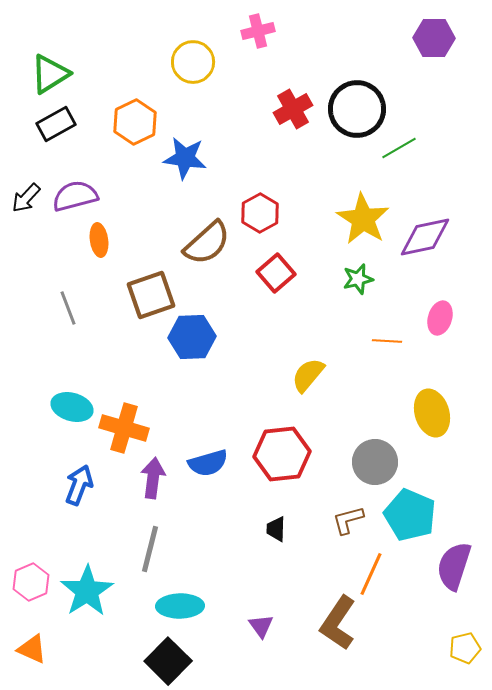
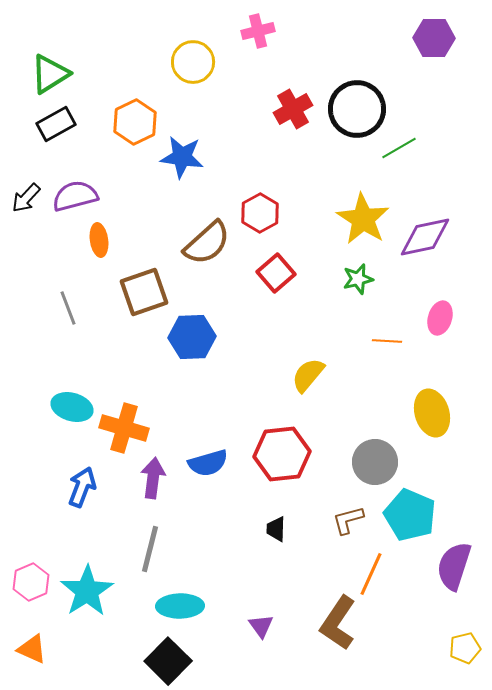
blue star at (185, 158): moved 3 px left, 1 px up
brown square at (151, 295): moved 7 px left, 3 px up
blue arrow at (79, 485): moved 3 px right, 2 px down
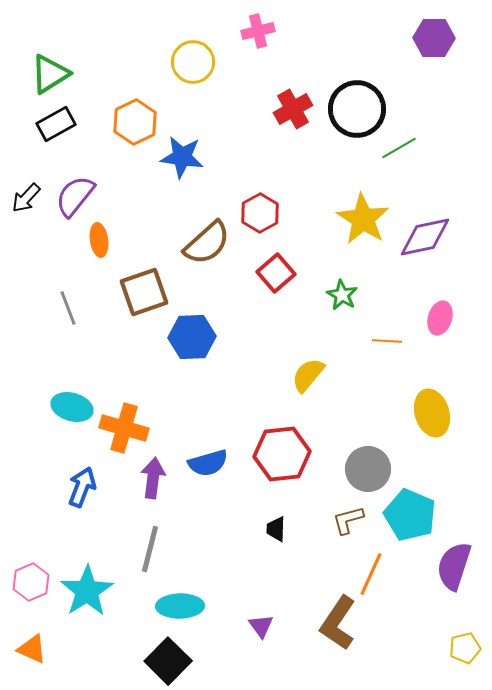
purple semicircle at (75, 196): rotated 36 degrees counterclockwise
green star at (358, 279): moved 16 px left, 16 px down; rotated 28 degrees counterclockwise
gray circle at (375, 462): moved 7 px left, 7 px down
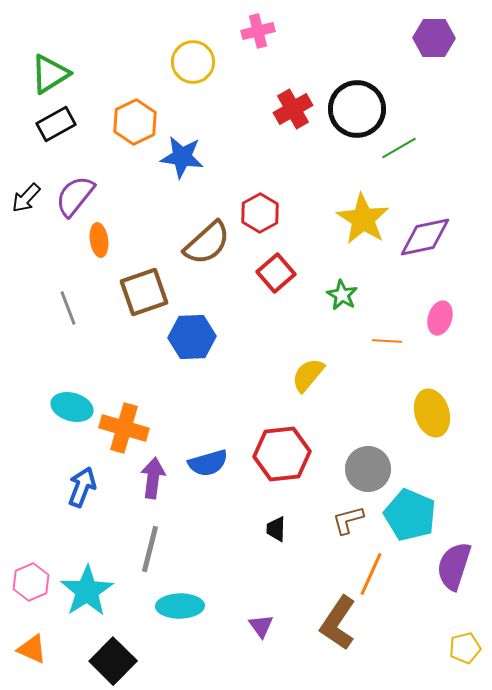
black square at (168, 661): moved 55 px left
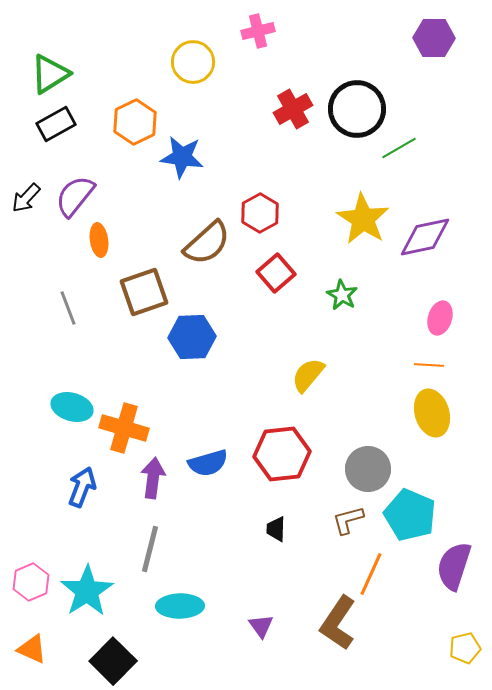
orange line at (387, 341): moved 42 px right, 24 px down
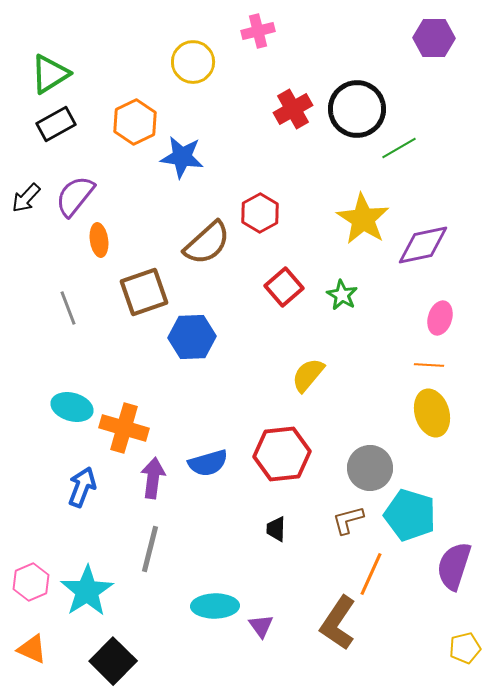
purple diamond at (425, 237): moved 2 px left, 8 px down
red square at (276, 273): moved 8 px right, 14 px down
gray circle at (368, 469): moved 2 px right, 1 px up
cyan pentagon at (410, 515): rotated 6 degrees counterclockwise
cyan ellipse at (180, 606): moved 35 px right
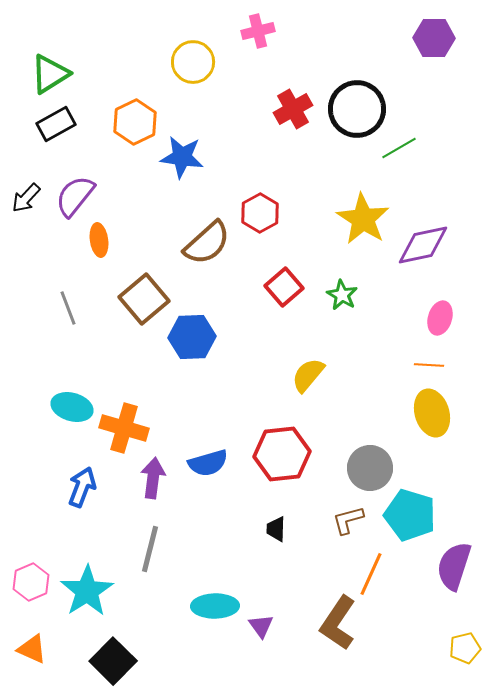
brown square at (144, 292): moved 7 px down; rotated 21 degrees counterclockwise
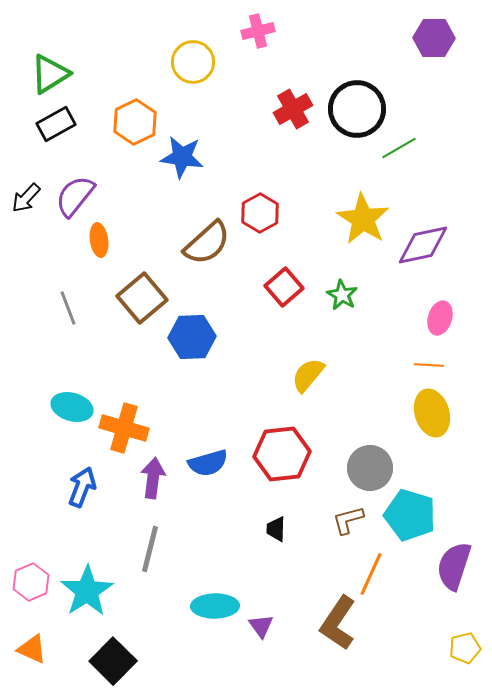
brown square at (144, 299): moved 2 px left, 1 px up
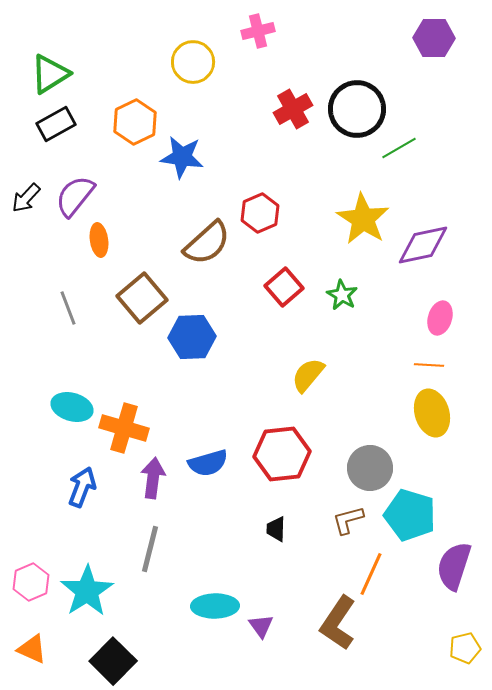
red hexagon at (260, 213): rotated 6 degrees clockwise
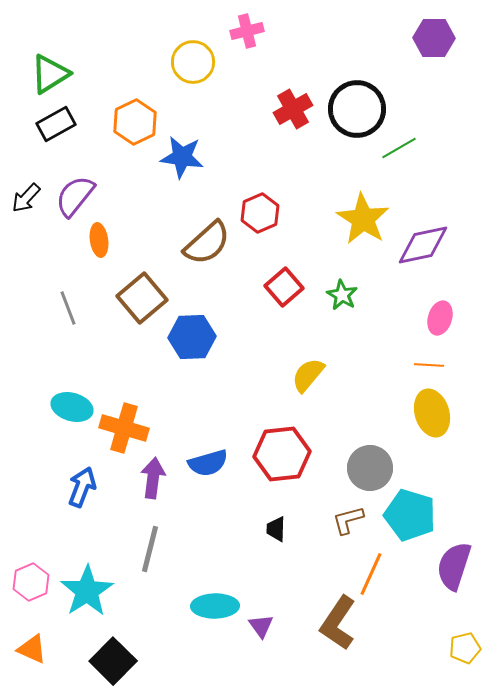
pink cross at (258, 31): moved 11 px left
